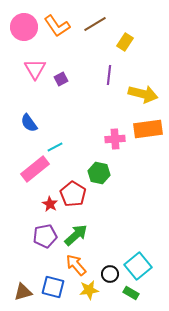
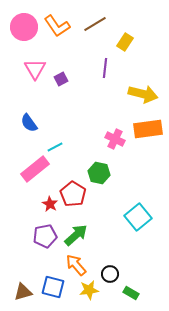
purple line: moved 4 px left, 7 px up
pink cross: rotated 30 degrees clockwise
cyan square: moved 49 px up
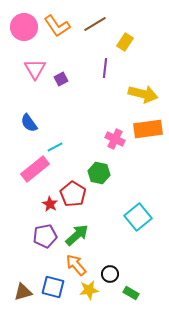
green arrow: moved 1 px right
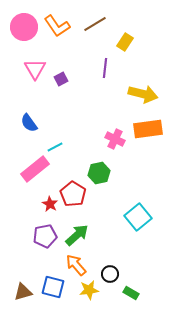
green hexagon: rotated 25 degrees counterclockwise
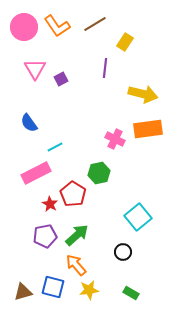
pink rectangle: moved 1 px right, 4 px down; rotated 12 degrees clockwise
black circle: moved 13 px right, 22 px up
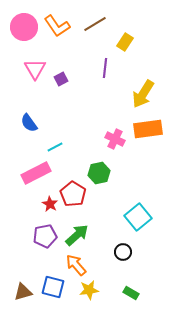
yellow arrow: rotated 108 degrees clockwise
